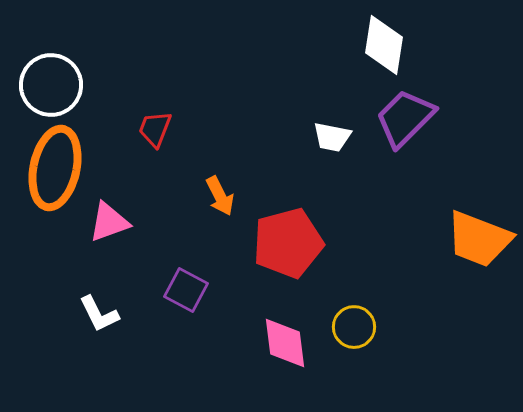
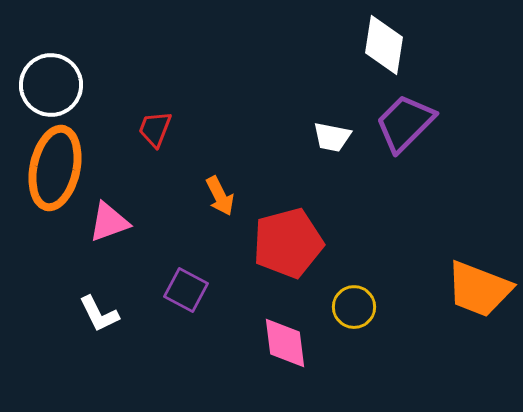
purple trapezoid: moved 5 px down
orange trapezoid: moved 50 px down
yellow circle: moved 20 px up
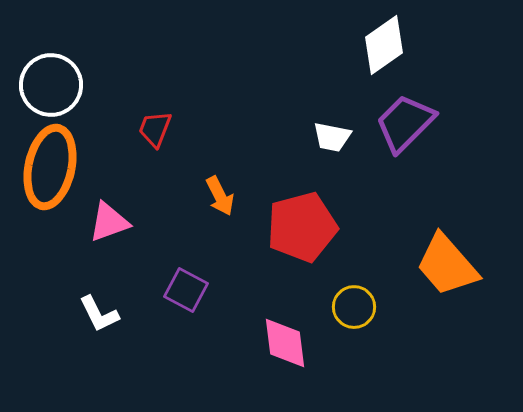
white diamond: rotated 46 degrees clockwise
orange ellipse: moved 5 px left, 1 px up
red pentagon: moved 14 px right, 16 px up
orange trapezoid: moved 32 px left, 24 px up; rotated 28 degrees clockwise
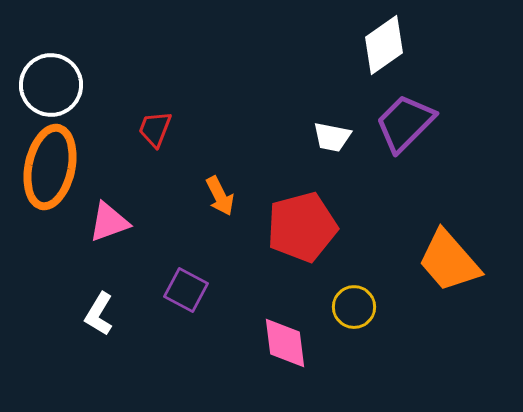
orange trapezoid: moved 2 px right, 4 px up
white L-shape: rotated 57 degrees clockwise
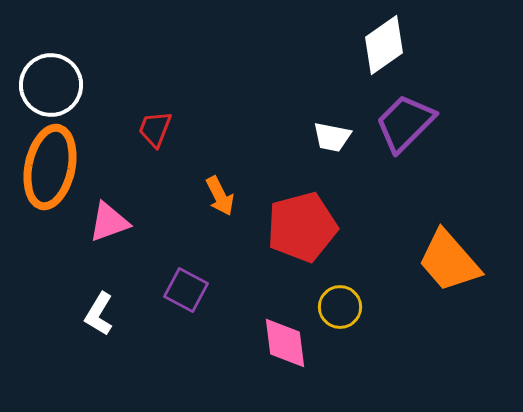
yellow circle: moved 14 px left
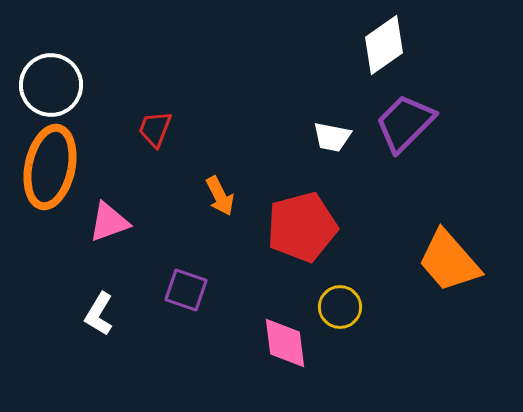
purple square: rotated 9 degrees counterclockwise
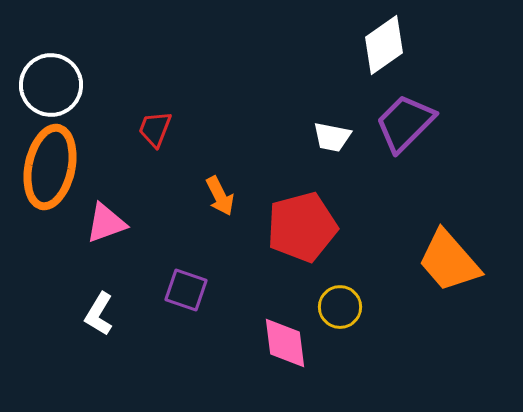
pink triangle: moved 3 px left, 1 px down
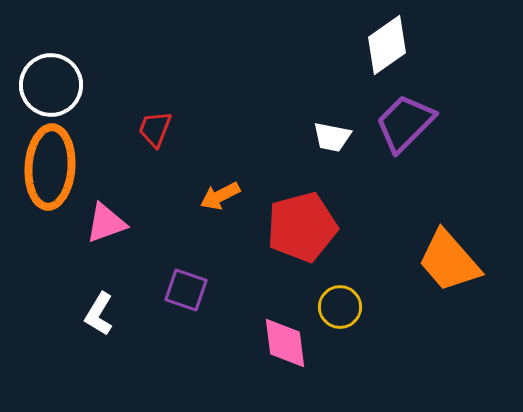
white diamond: moved 3 px right
orange ellipse: rotated 8 degrees counterclockwise
orange arrow: rotated 90 degrees clockwise
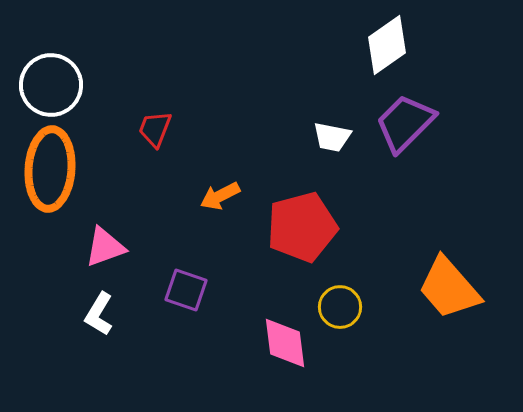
orange ellipse: moved 2 px down
pink triangle: moved 1 px left, 24 px down
orange trapezoid: moved 27 px down
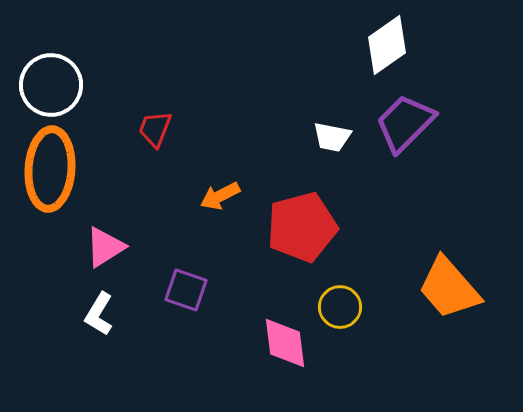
pink triangle: rotated 12 degrees counterclockwise
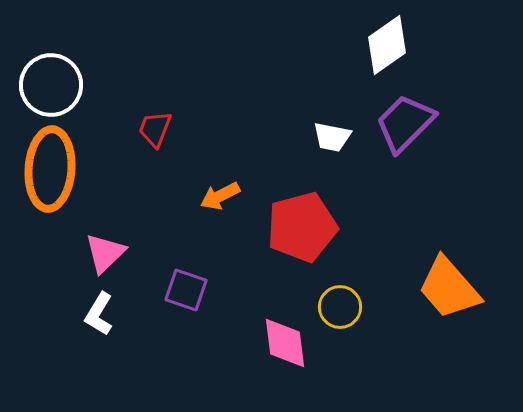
pink triangle: moved 6 px down; rotated 12 degrees counterclockwise
